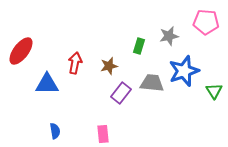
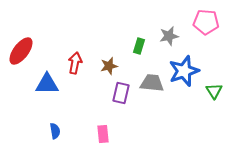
purple rectangle: rotated 25 degrees counterclockwise
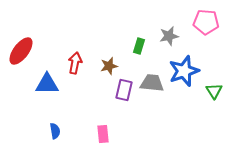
purple rectangle: moved 3 px right, 3 px up
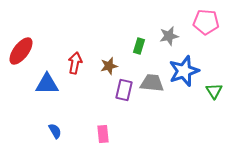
blue semicircle: rotated 21 degrees counterclockwise
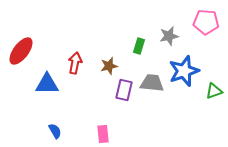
green triangle: rotated 42 degrees clockwise
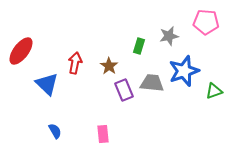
brown star: rotated 24 degrees counterclockwise
blue triangle: rotated 45 degrees clockwise
purple rectangle: rotated 35 degrees counterclockwise
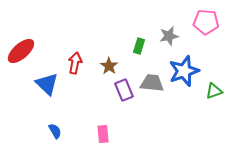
red ellipse: rotated 12 degrees clockwise
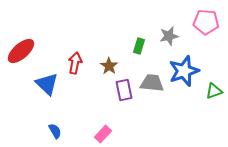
purple rectangle: rotated 10 degrees clockwise
pink rectangle: rotated 48 degrees clockwise
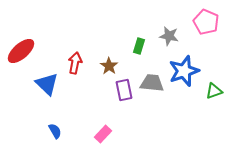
pink pentagon: rotated 20 degrees clockwise
gray star: rotated 24 degrees clockwise
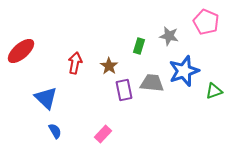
blue triangle: moved 1 px left, 14 px down
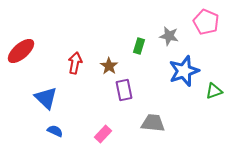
gray trapezoid: moved 1 px right, 40 px down
blue semicircle: rotated 35 degrees counterclockwise
